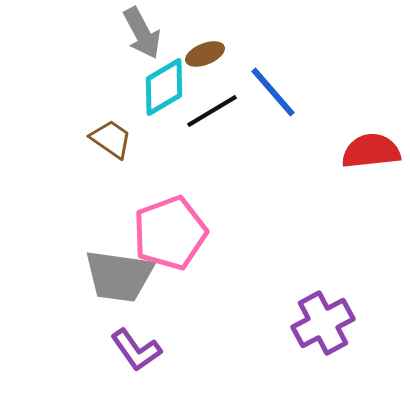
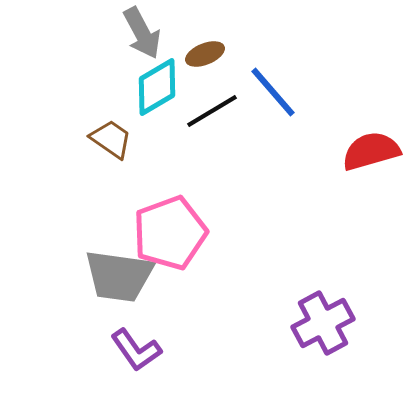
cyan diamond: moved 7 px left
red semicircle: rotated 10 degrees counterclockwise
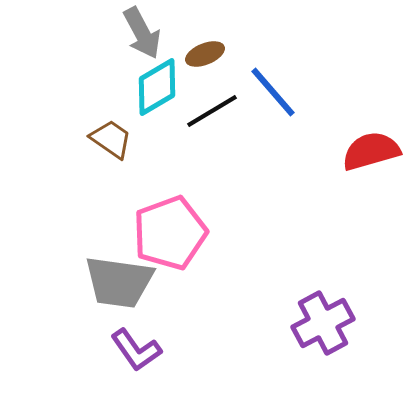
gray trapezoid: moved 6 px down
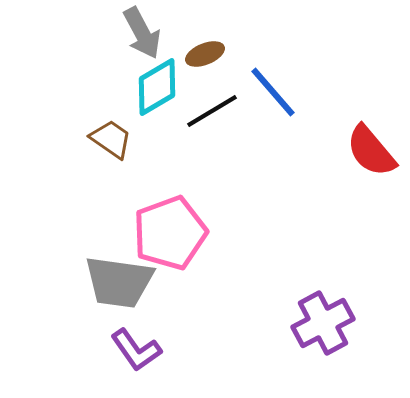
red semicircle: rotated 114 degrees counterclockwise
